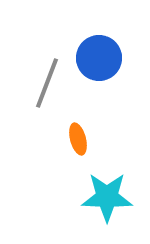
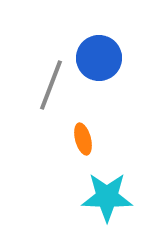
gray line: moved 4 px right, 2 px down
orange ellipse: moved 5 px right
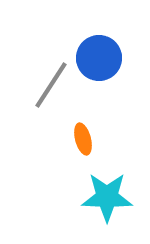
gray line: rotated 12 degrees clockwise
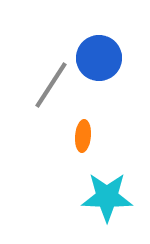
orange ellipse: moved 3 px up; rotated 20 degrees clockwise
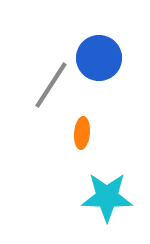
orange ellipse: moved 1 px left, 3 px up
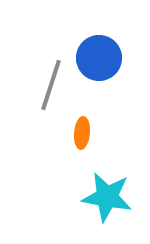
gray line: rotated 15 degrees counterclockwise
cyan star: rotated 9 degrees clockwise
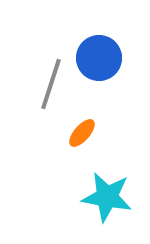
gray line: moved 1 px up
orange ellipse: rotated 36 degrees clockwise
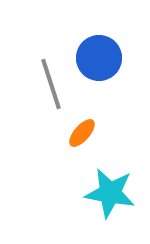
gray line: rotated 36 degrees counterclockwise
cyan star: moved 3 px right, 4 px up
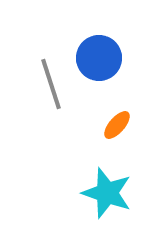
orange ellipse: moved 35 px right, 8 px up
cyan star: moved 3 px left; rotated 9 degrees clockwise
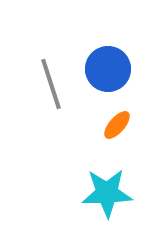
blue circle: moved 9 px right, 11 px down
cyan star: rotated 21 degrees counterclockwise
